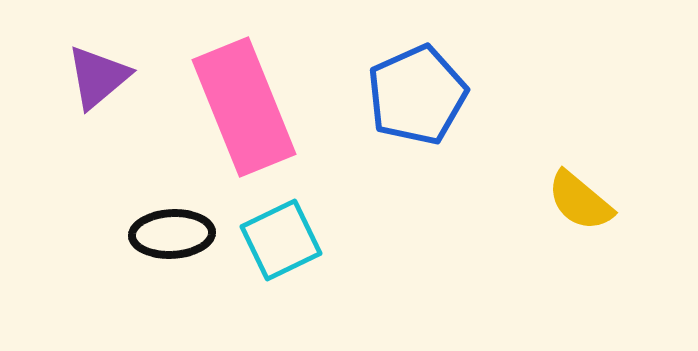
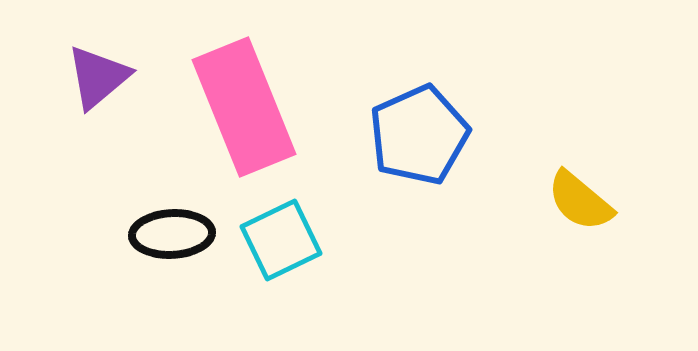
blue pentagon: moved 2 px right, 40 px down
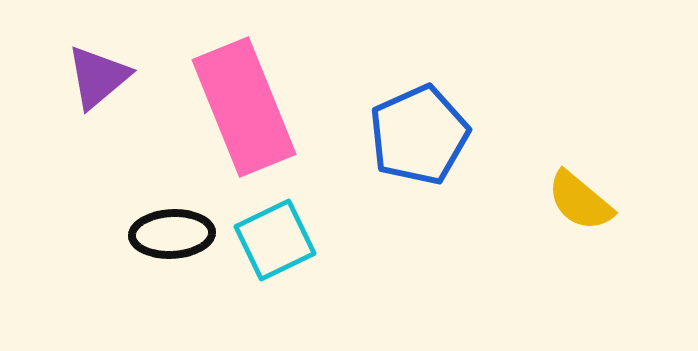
cyan square: moved 6 px left
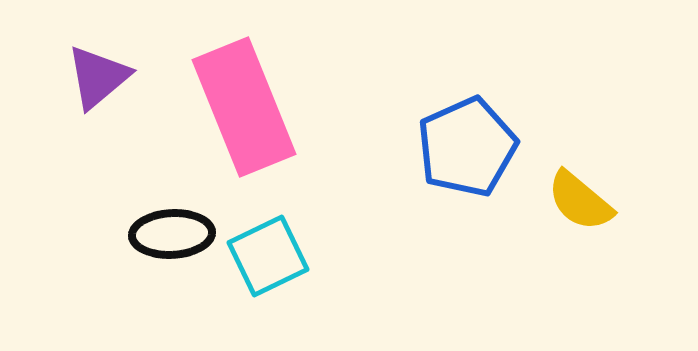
blue pentagon: moved 48 px right, 12 px down
cyan square: moved 7 px left, 16 px down
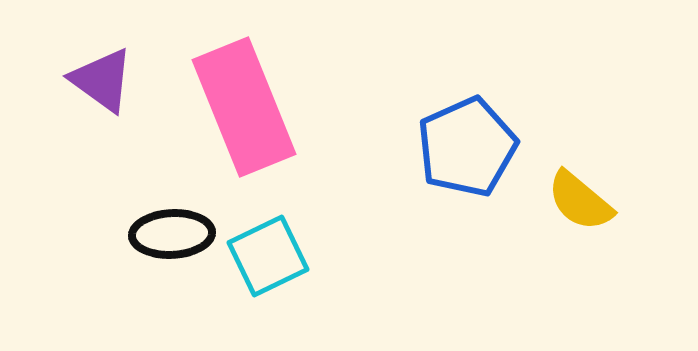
purple triangle: moved 4 px right, 3 px down; rotated 44 degrees counterclockwise
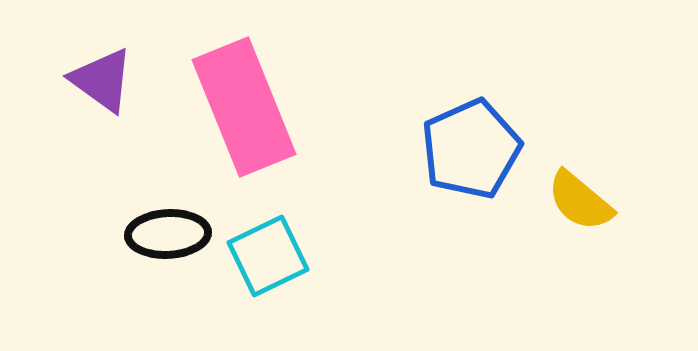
blue pentagon: moved 4 px right, 2 px down
black ellipse: moved 4 px left
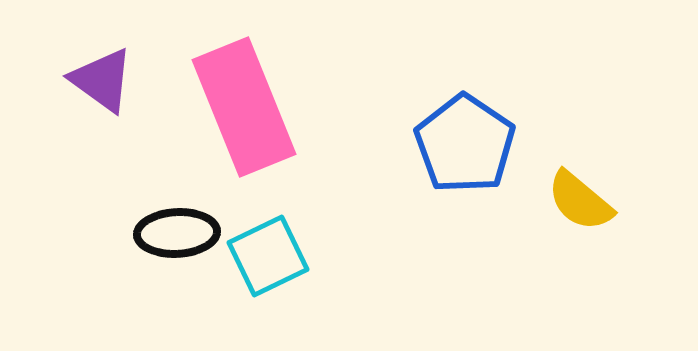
blue pentagon: moved 6 px left, 5 px up; rotated 14 degrees counterclockwise
black ellipse: moved 9 px right, 1 px up
